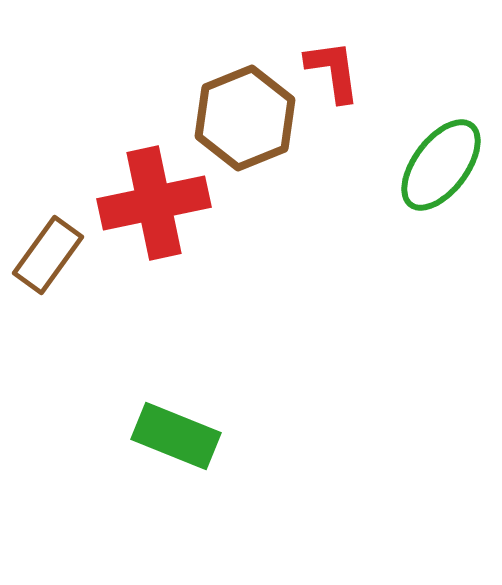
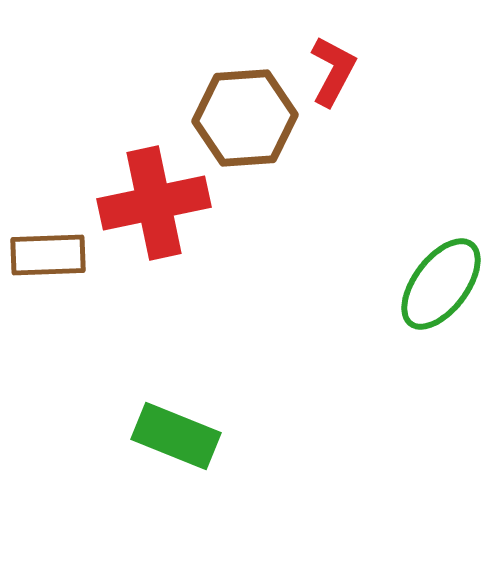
red L-shape: rotated 36 degrees clockwise
brown hexagon: rotated 18 degrees clockwise
green ellipse: moved 119 px down
brown rectangle: rotated 52 degrees clockwise
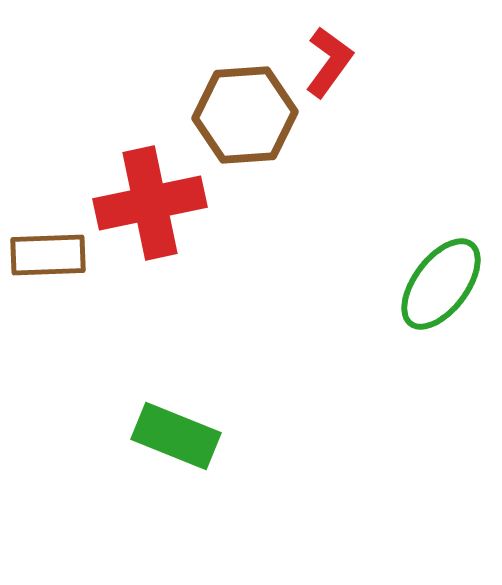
red L-shape: moved 4 px left, 9 px up; rotated 8 degrees clockwise
brown hexagon: moved 3 px up
red cross: moved 4 px left
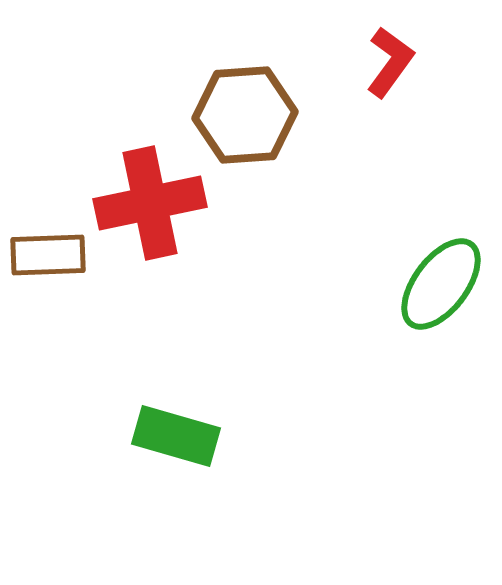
red L-shape: moved 61 px right
green rectangle: rotated 6 degrees counterclockwise
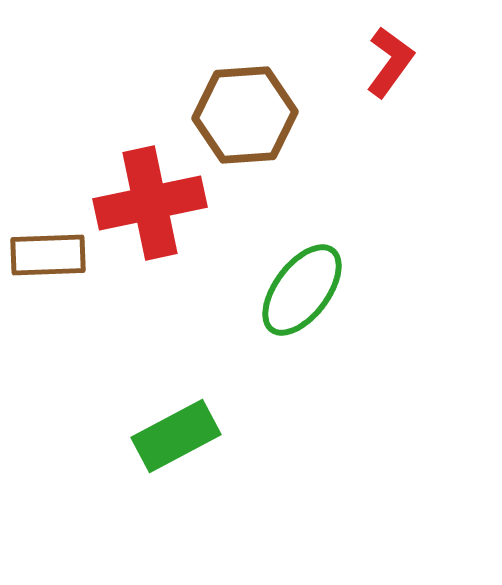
green ellipse: moved 139 px left, 6 px down
green rectangle: rotated 44 degrees counterclockwise
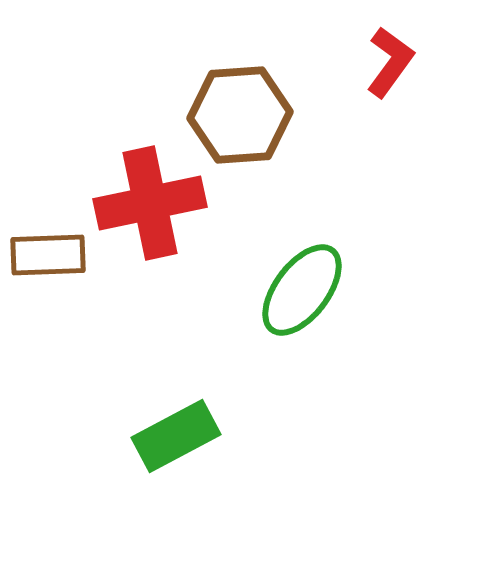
brown hexagon: moved 5 px left
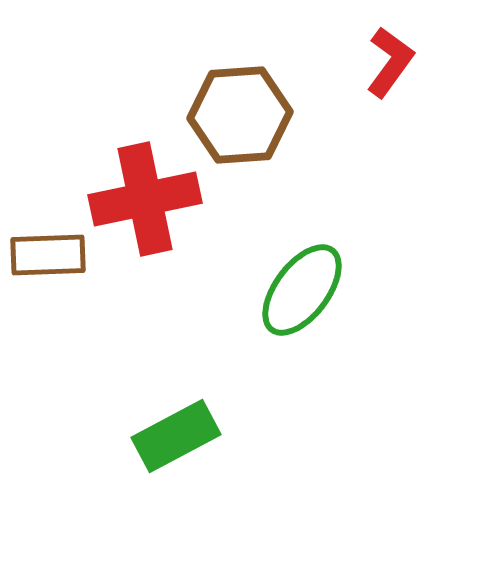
red cross: moved 5 px left, 4 px up
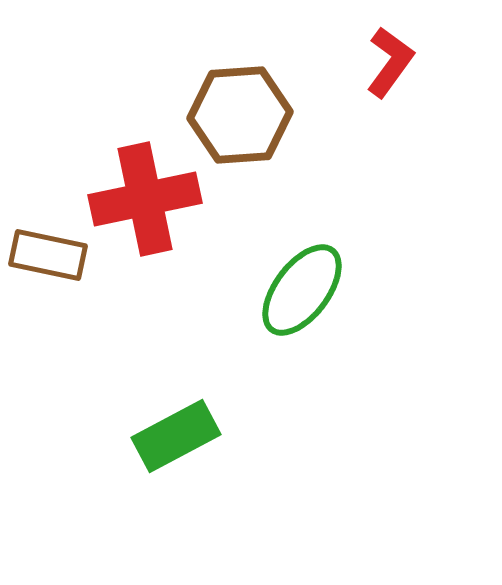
brown rectangle: rotated 14 degrees clockwise
